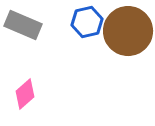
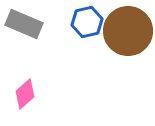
gray rectangle: moved 1 px right, 1 px up
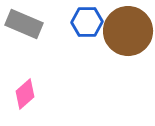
blue hexagon: rotated 12 degrees clockwise
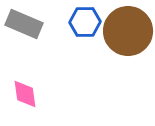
blue hexagon: moved 2 px left
pink diamond: rotated 56 degrees counterclockwise
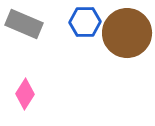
brown circle: moved 1 px left, 2 px down
pink diamond: rotated 40 degrees clockwise
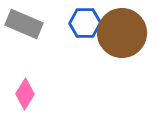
blue hexagon: moved 1 px down
brown circle: moved 5 px left
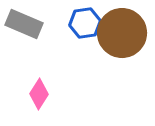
blue hexagon: rotated 8 degrees counterclockwise
pink diamond: moved 14 px right
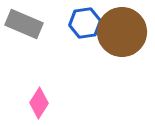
brown circle: moved 1 px up
pink diamond: moved 9 px down
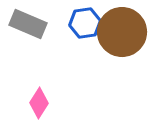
gray rectangle: moved 4 px right
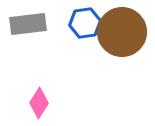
gray rectangle: rotated 30 degrees counterclockwise
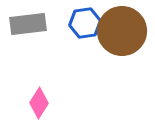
brown circle: moved 1 px up
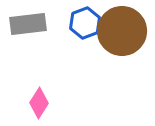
blue hexagon: rotated 12 degrees counterclockwise
